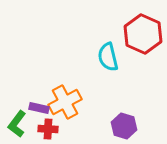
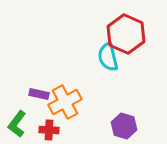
red hexagon: moved 17 px left
purple rectangle: moved 14 px up
red cross: moved 1 px right, 1 px down
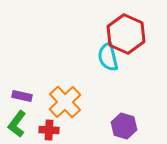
purple rectangle: moved 17 px left, 2 px down
orange cross: rotated 16 degrees counterclockwise
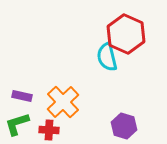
cyan semicircle: moved 1 px left
orange cross: moved 2 px left
green L-shape: rotated 36 degrees clockwise
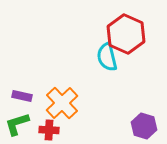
orange cross: moved 1 px left, 1 px down
purple hexagon: moved 20 px right
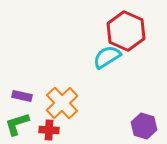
red hexagon: moved 3 px up
cyan semicircle: rotated 72 degrees clockwise
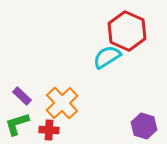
red hexagon: moved 1 px right
purple rectangle: rotated 30 degrees clockwise
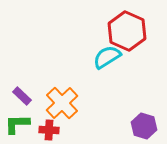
green L-shape: rotated 16 degrees clockwise
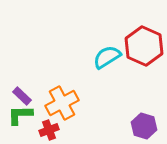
red hexagon: moved 17 px right, 15 px down
orange cross: rotated 16 degrees clockwise
green L-shape: moved 3 px right, 9 px up
red cross: rotated 24 degrees counterclockwise
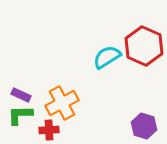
purple rectangle: moved 1 px left, 1 px up; rotated 18 degrees counterclockwise
red cross: rotated 18 degrees clockwise
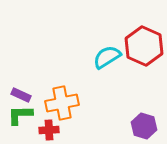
orange cross: rotated 16 degrees clockwise
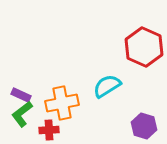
red hexagon: moved 1 px down
cyan semicircle: moved 29 px down
green L-shape: moved 2 px right, 1 px up; rotated 36 degrees counterclockwise
